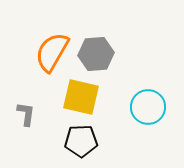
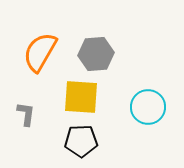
orange semicircle: moved 12 px left
yellow square: rotated 9 degrees counterclockwise
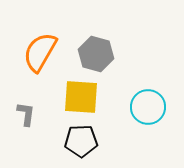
gray hexagon: rotated 20 degrees clockwise
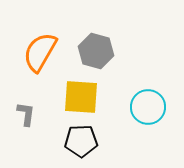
gray hexagon: moved 3 px up
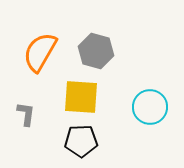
cyan circle: moved 2 px right
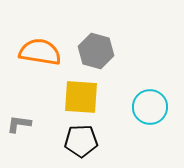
orange semicircle: rotated 69 degrees clockwise
gray L-shape: moved 7 px left, 10 px down; rotated 90 degrees counterclockwise
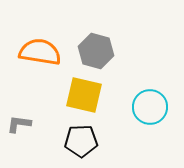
yellow square: moved 3 px right, 2 px up; rotated 9 degrees clockwise
